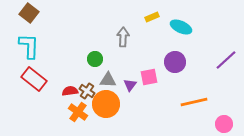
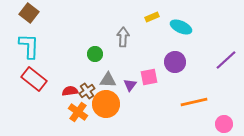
green circle: moved 5 px up
brown cross: rotated 21 degrees clockwise
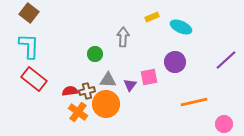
brown cross: rotated 21 degrees clockwise
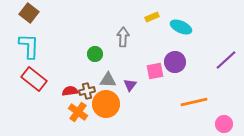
pink square: moved 6 px right, 6 px up
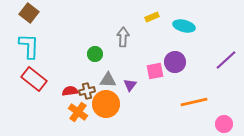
cyan ellipse: moved 3 px right, 1 px up; rotated 10 degrees counterclockwise
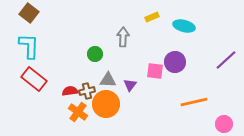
pink square: rotated 18 degrees clockwise
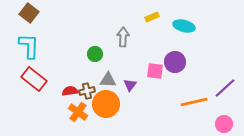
purple line: moved 1 px left, 28 px down
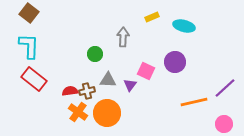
pink square: moved 9 px left; rotated 18 degrees clockwise
orange circle: moved 1 px right, 9 px down
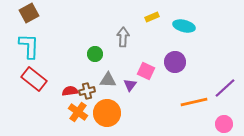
brown square: rotated 24 degrees clockwise
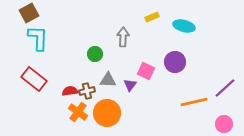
cyan L-shape: moved 9 px right, 8 px up
